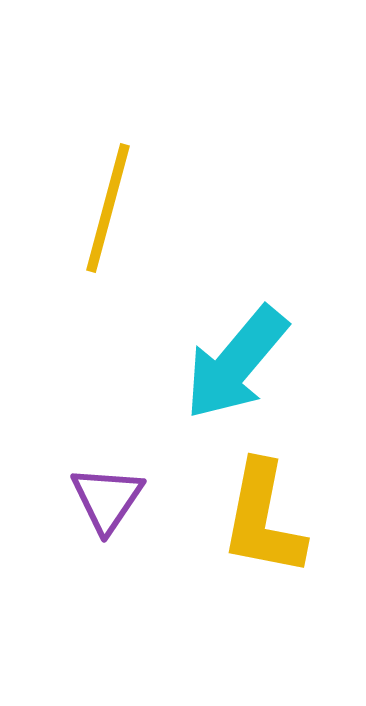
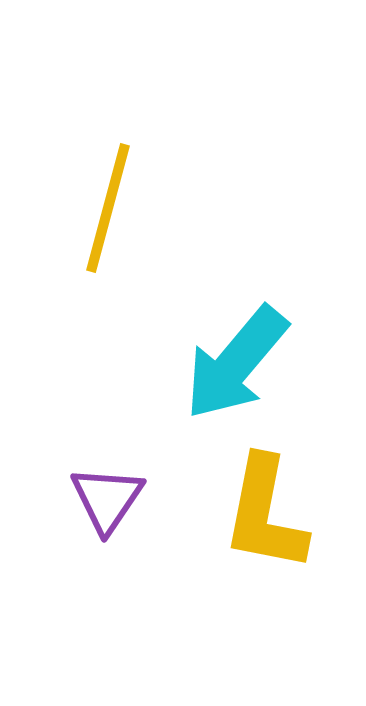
yellow L-shape: moved 2 px right, 5 px up
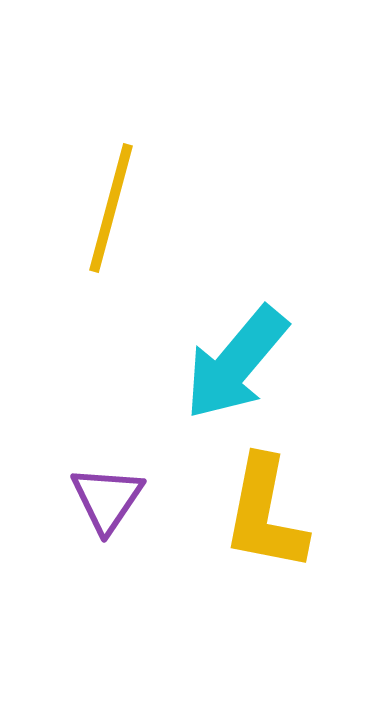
yellow line: moved 3 px right
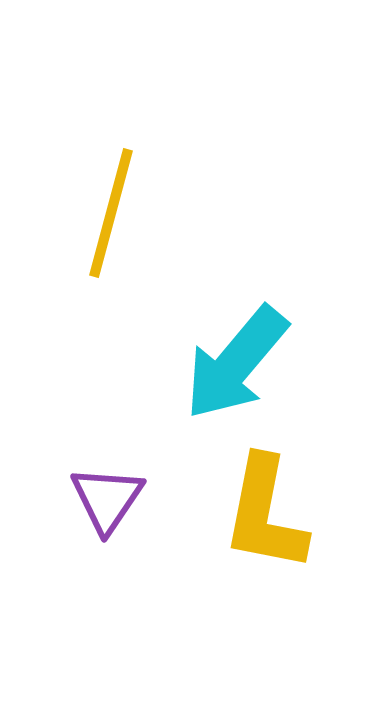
yellow line: moved 5 px down
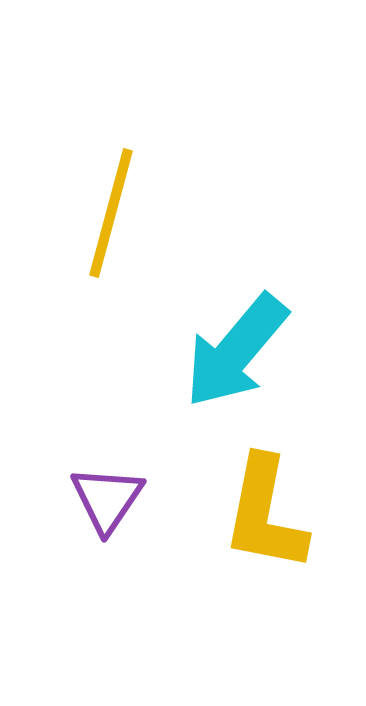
cyan arrow: moved 12 px up
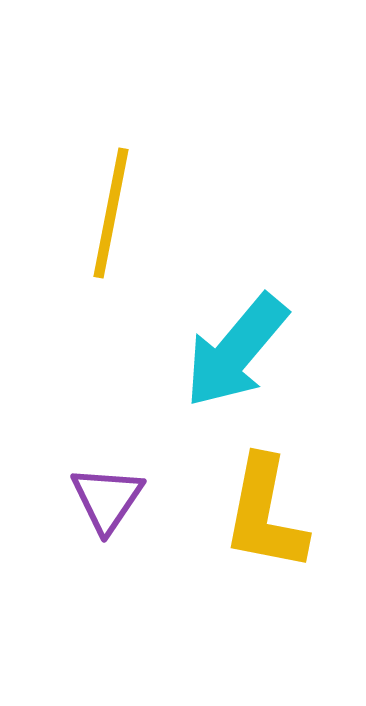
yellow line: rotated 4 degrees counterclockwise
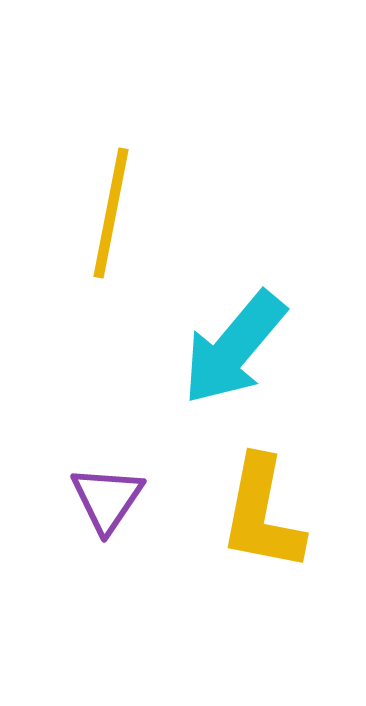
cyan arrow: moved 2 px left, 3 px up
yellow L-shape: moved 3 px left
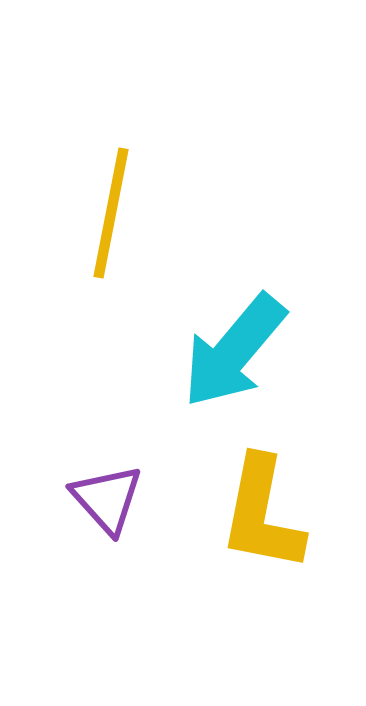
cyan arrow: moved 3 px down
purple triangle: rotated 16 degrees counterclockwise
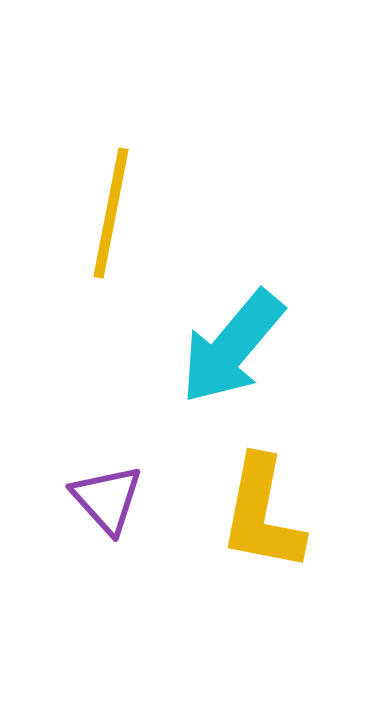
cyan arrow: moved 2 px left, 4 px up
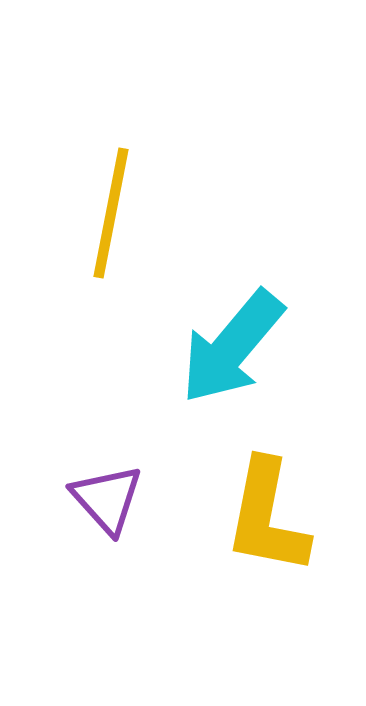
yellow L-shape: moved 5 px right, 3 px down
